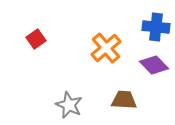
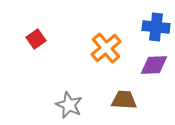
purple diamond: rotated 48 degrees counterclockwise
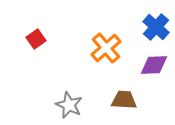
blue cross: rotated 36 degrees clockwise
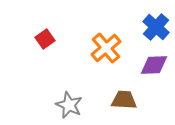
red square: moved 9 px right
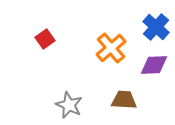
orange cross: moved 5 px right
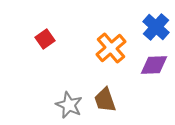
brown trapezoid: moved 19 px left; rotated 112 degrees counterclockwise
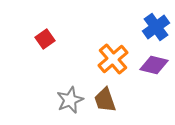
blue cross: rotated 12 degrees clockwise
orange cross: moved 2 px right, 11 px down
purple diamond: rotated 16 degrees clockwise
gray star: moved 1 px right, 5 px up; rotated 24 degrees clockwise
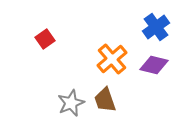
orange cross: moved 1 px left
gray star: moved 1 px right, 3 px down
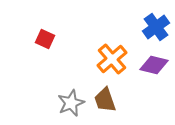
red square: rotated 30 degrees counterclockwise
